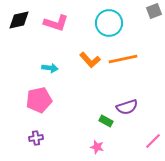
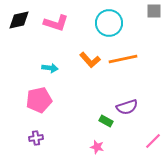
gray square: rotated 21 degrees clockwise
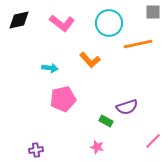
gray square: moved 1 px left, 1 px down
pink L-shape: moved 6 px right; rotated 20 degrees clockwise
orange line: moved 15 px right, 15 px up
pink pentagon: moved 24 px right, 1 px up
purple cross: moved 12 px down
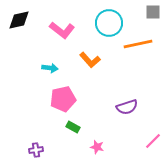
pink L-shape: moved 7 px down
green rectangle: moved 33 px left, 6 px down
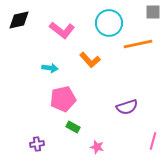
pink line: rotated 30 degrees counterclockwise
purple cross: moved 1 px right, 6 px up
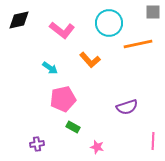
cyan arrow: rotated 28 degrees clockwise
pink line: rotated 12 degrees counterclockwise
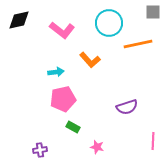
cyan arrow: moved 6 px right, 4 px down; rotated 42 degrees counterclockwise
purple cross: moved 3 px right, 6 px down
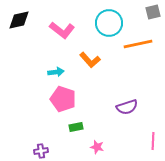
gray square: rotated 14 degrees counterclockwise
pink pentagon: rotated 30 degrees clockwise
green rectangle: moved 3 px right; rotated 40 degrees counterclockwise
purple cross: moved 1 px right, 1 px down
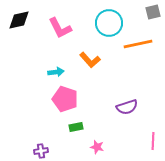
pink L-shape: moved 2 px left, 2 px up; rotated 25 degrees clockwise
pink pentagon: moved 2 px right
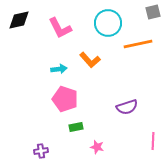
cyan circle: moved 1 px left
cyan arrow: moved 3 px right, 3 px up
